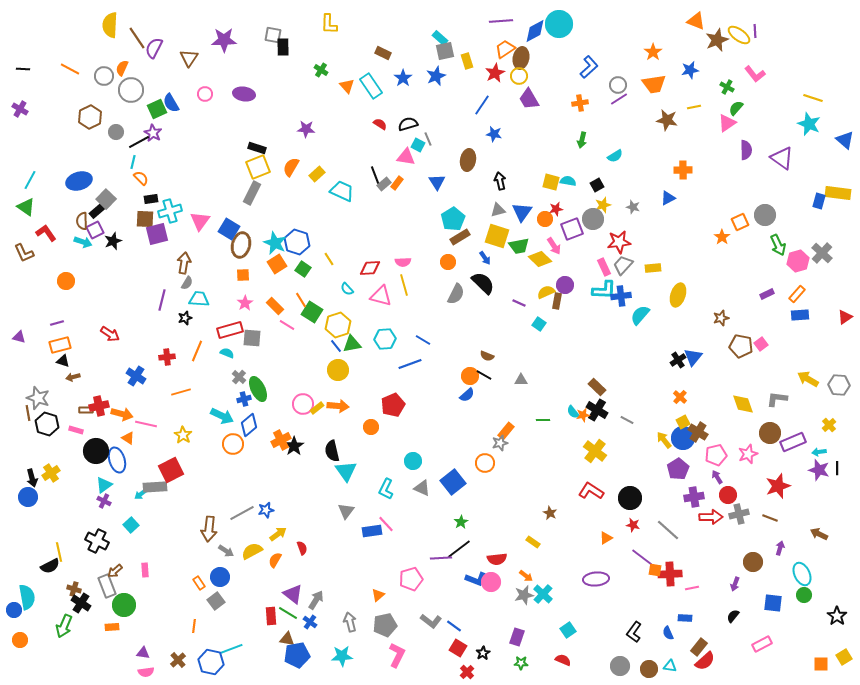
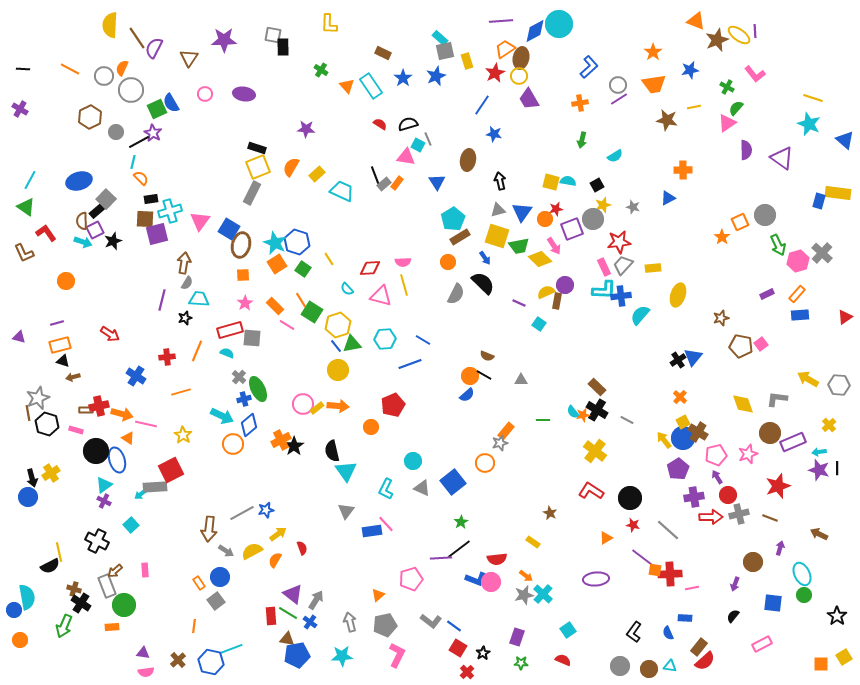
gray star at (38, 398): rotated 30 degrees clockwise
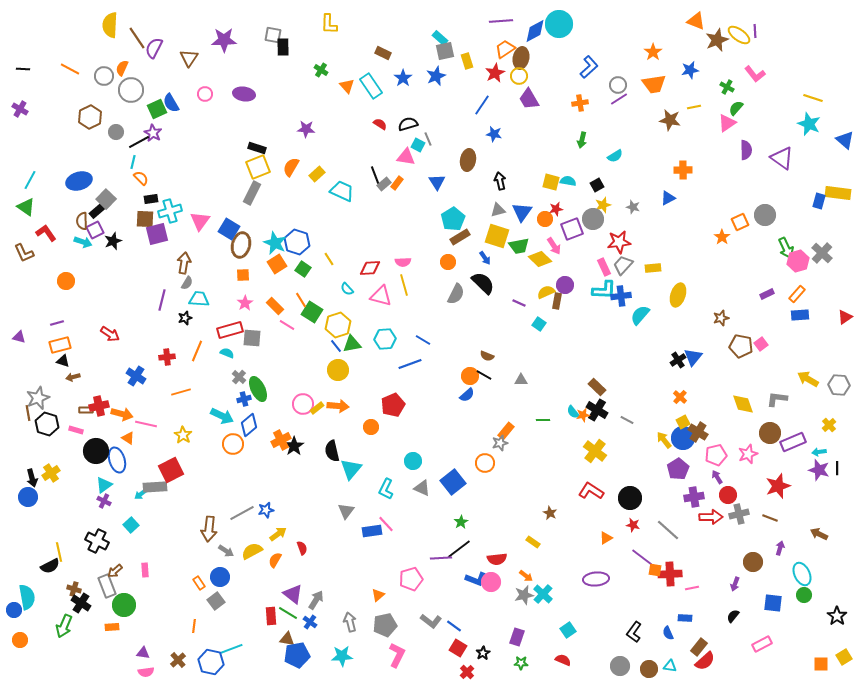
brown star at (667, 120): moved 3 px right
green arrow at (778, 245): moved 8 px right, 3 px down
cyan triangle at (346, 471): moved 5 px right, 2 px up; rotated 15 degrees clockwise
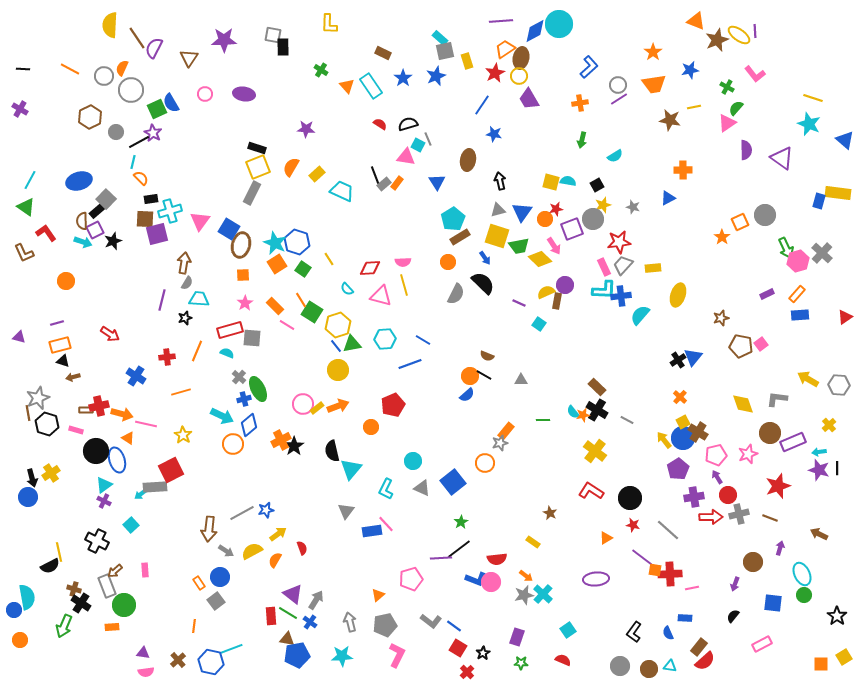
orange arrow at (338, 406): rotated 25 degrees counterclockwise
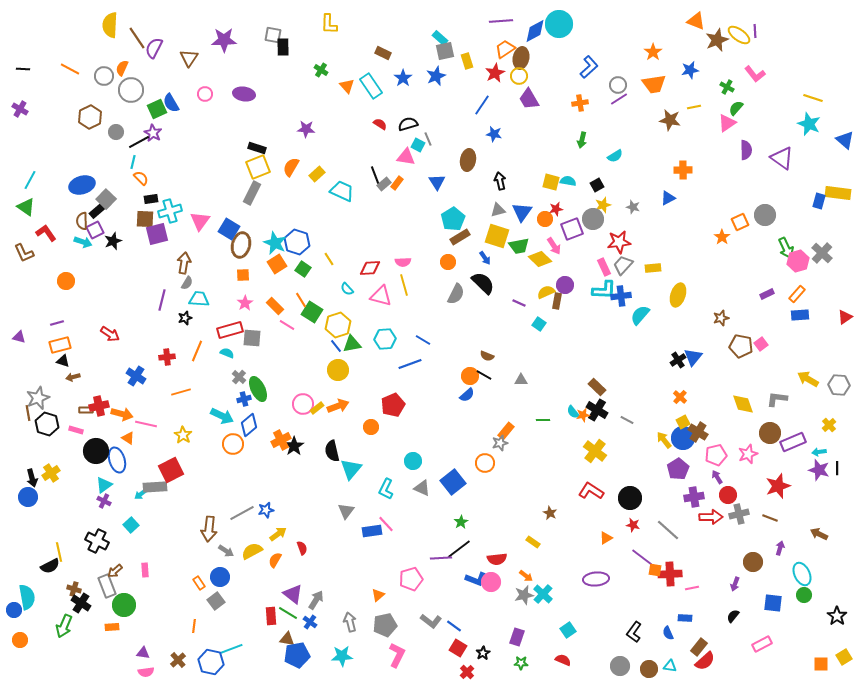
blue ellipse at (79, 181): moved 3 px right, 4 px down
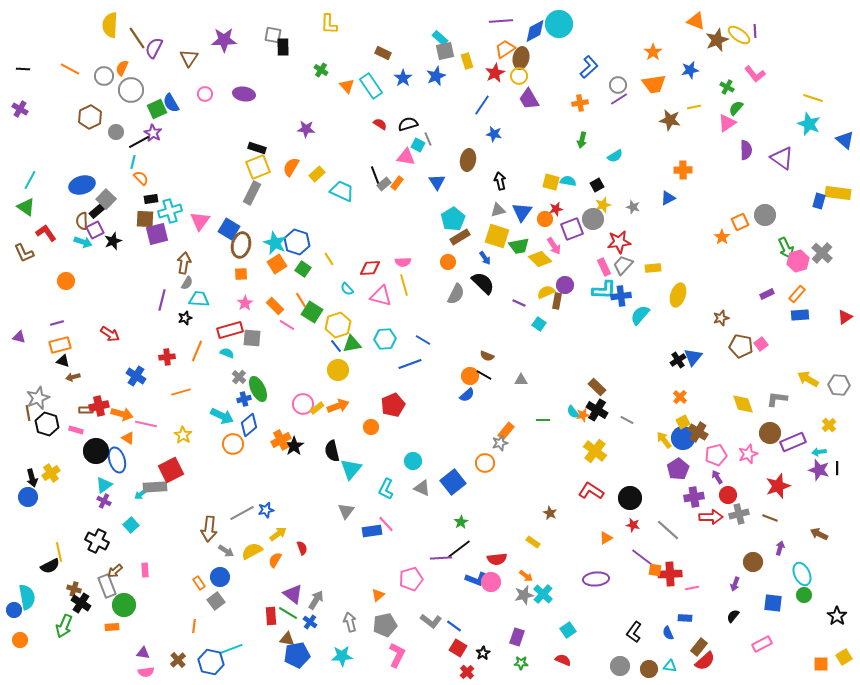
orange square at (243, 275): moved 2 px left, 1 px up
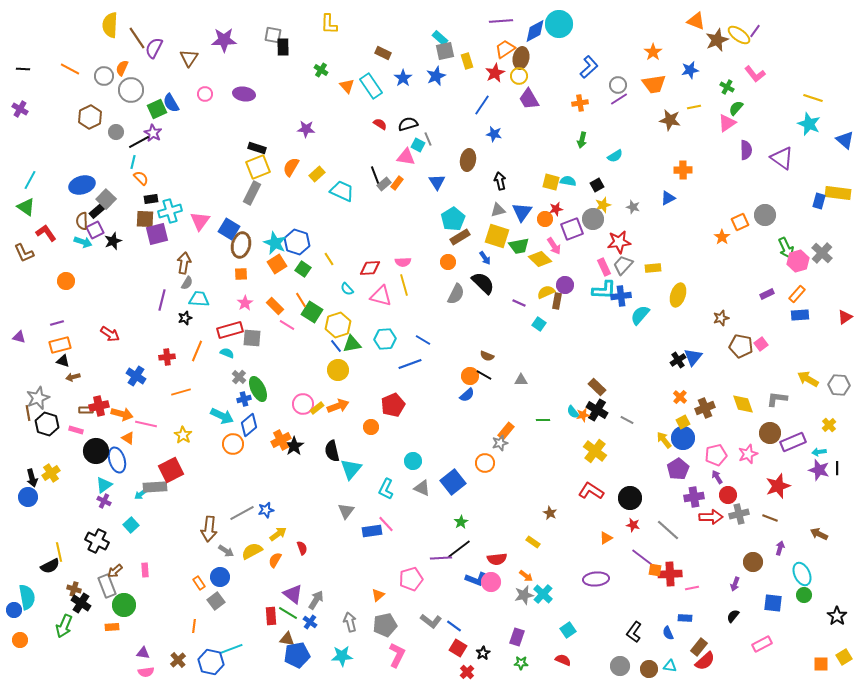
purple line at (755, 31): rotated 40 degrees clockwise
brown cross at (698, 432): moved 7 px right, 24 px up; rotated 36 degrees clockwise
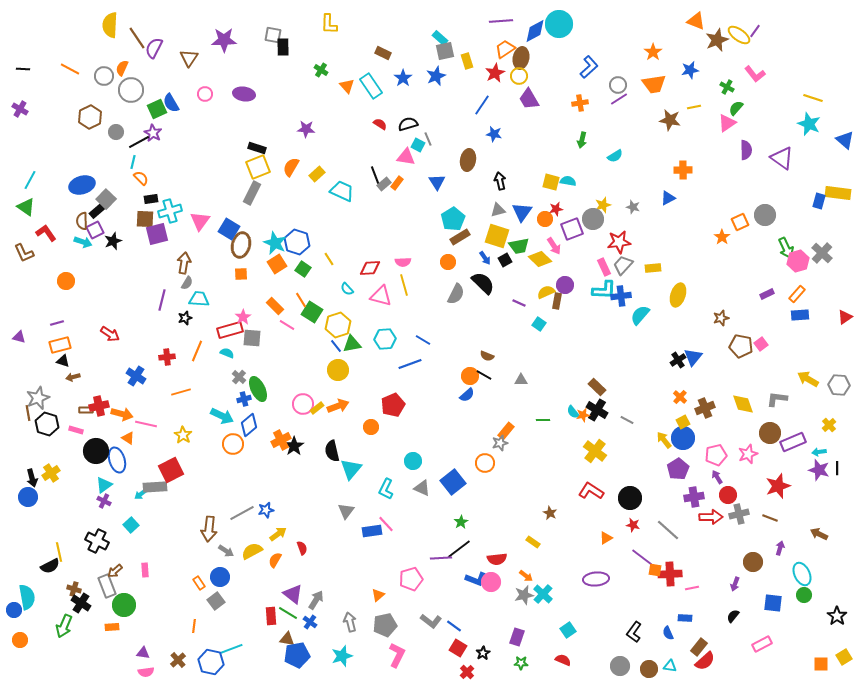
black square at (597, 185): moved 92 px left, 75 px down
pink star at (245, 303): moved 2 px left, 14 px down
cyan star at (342, 656): rotated 15 degrees counterclockwise
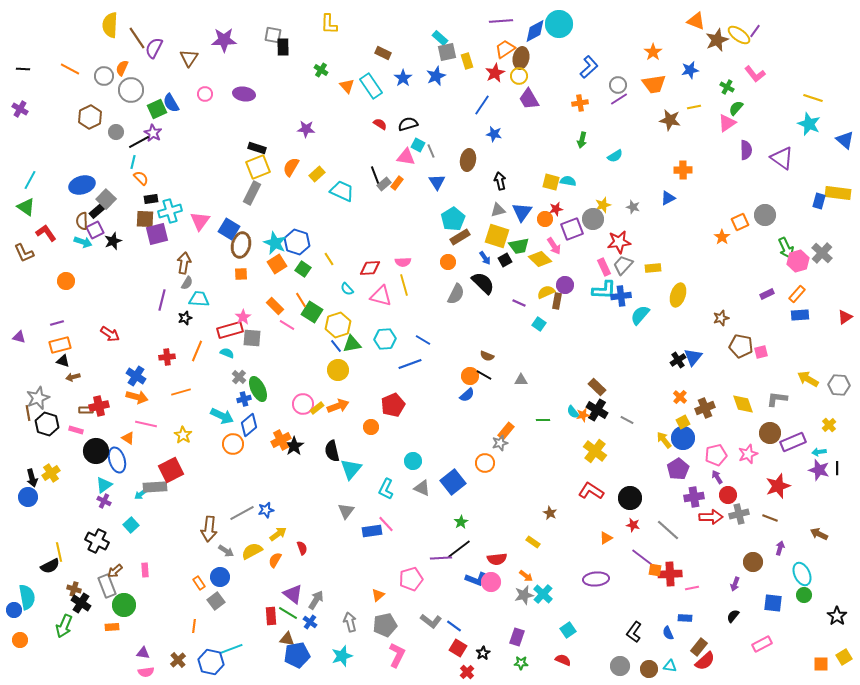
gray square at (445, 51): moved 2 px right, 1 px down
gray line at (428, 139): moved 3 px right, 12 px down
pink square at (761, 344): moved 8 px down; rotated 24 degrees clockwise
orange arrow at (122, 414): moved 15 px right, 17 px up
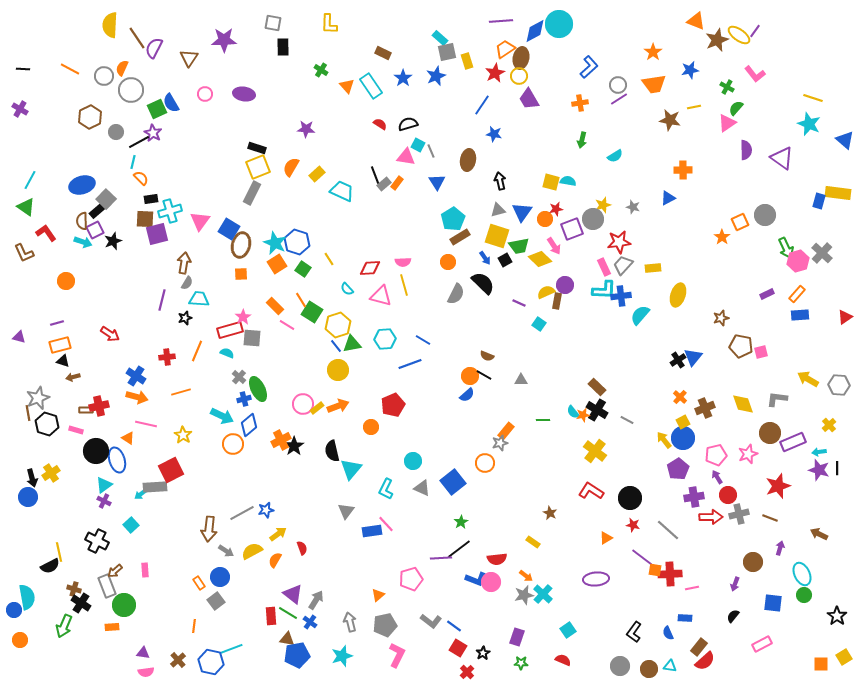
gray square at (273, 35): moved 12 px up
